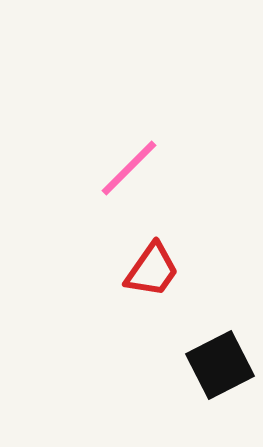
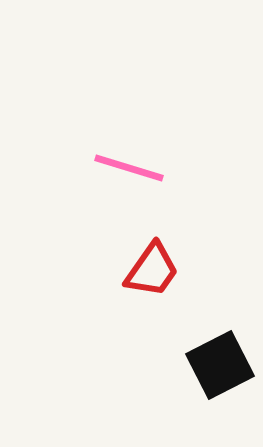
pink line: rotated 62 degrees clockwise
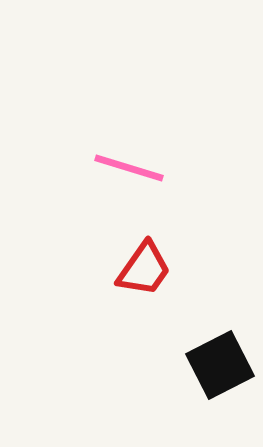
red trapezoid: moved 8 px left, 1 px up
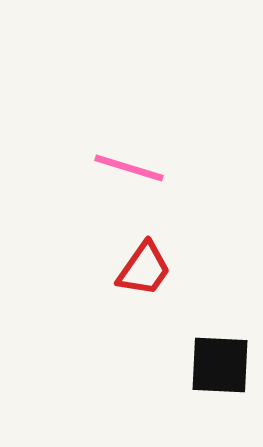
black square: rotated 30 degrees clockwise
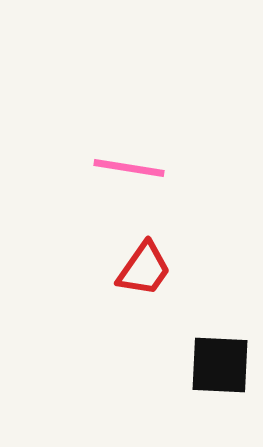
pink line: rotated 8 degrees counterclockwise
